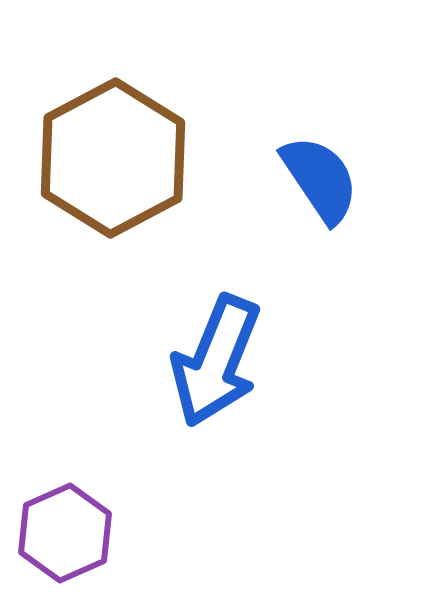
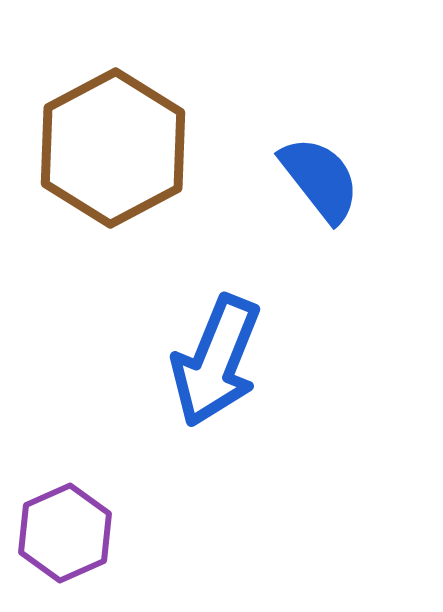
brown hexagon: moved 10 px up
blue semicircle: rotated 4 degrees counterclockwise
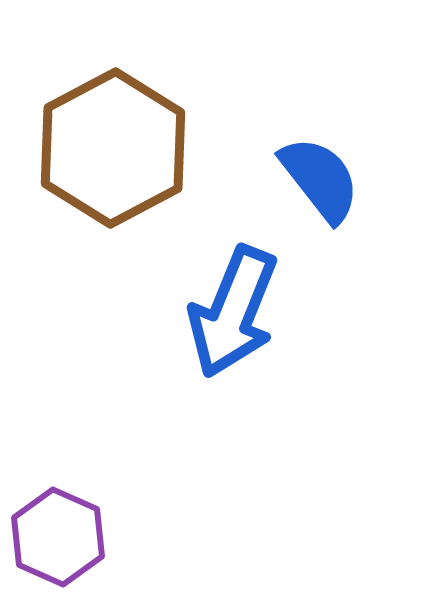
blue arrow: moved 17 px right, 49 px up
purple hexagon: moved 7 px left, 4 px down; rotated 12 degrees counterclockwise
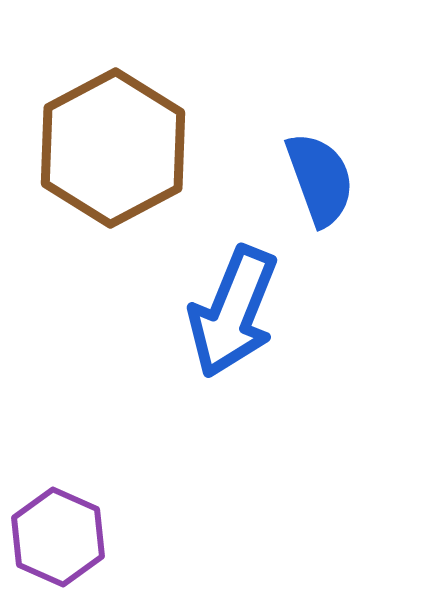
blue semicircle: rotated 18 degrees clockwise
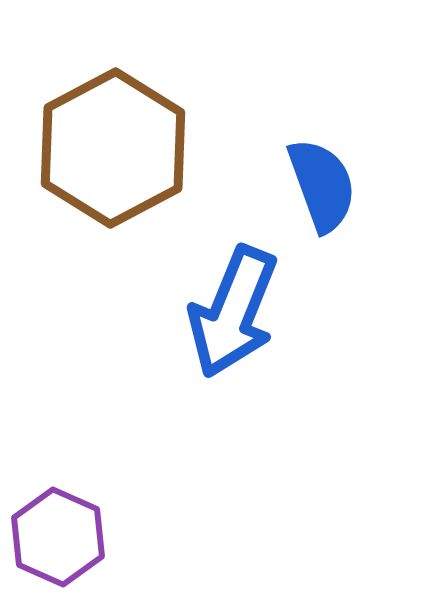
blue semicircle: moved 2 px right, 6 px down
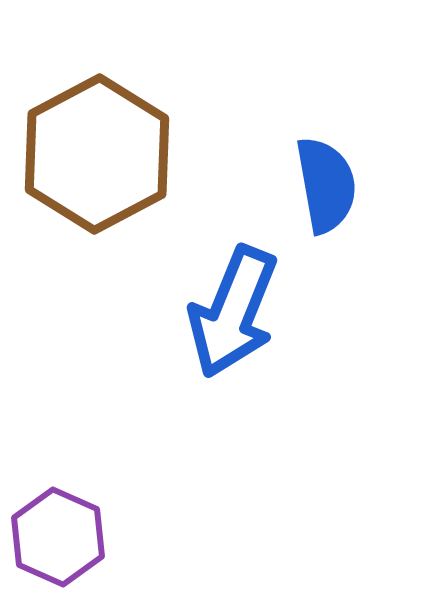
brown hexagon: moved 16 px left, 6 px down
blue semicircle: moved 4 px right; rotated 10 degrees clockwise
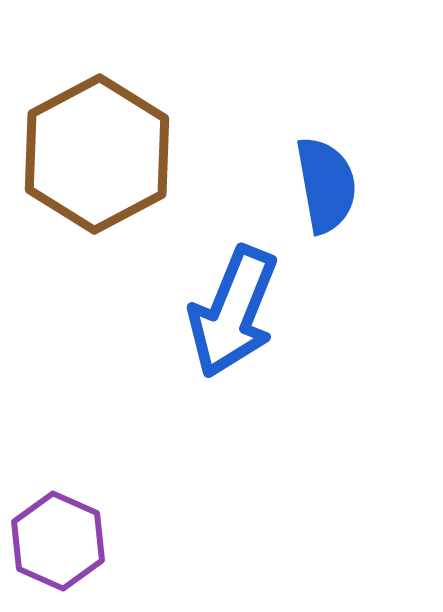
purple hexagon: moved 4 px down
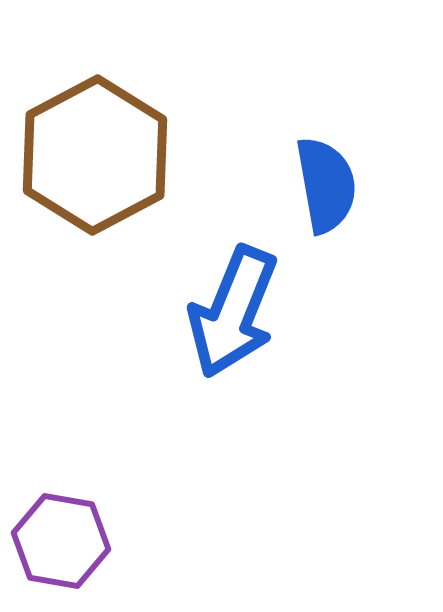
brown hexagon: moved 2 px left, 1 px down
purple hexagon: moved 3 px right; rotated 14 degrees counterclockwise
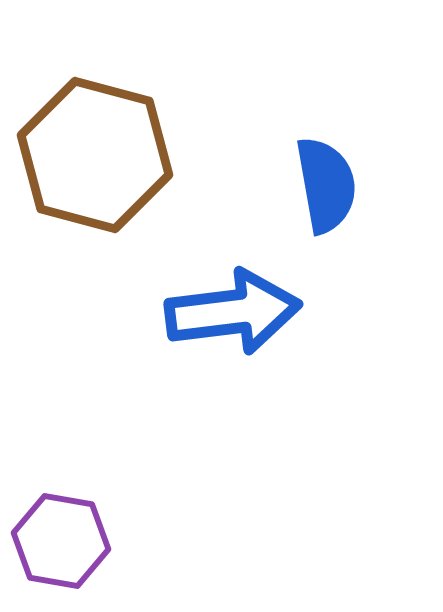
brown hexagon: rotated 17 degrees counterclockwise
blue arrow: rotated 119 degrees counterclockwise
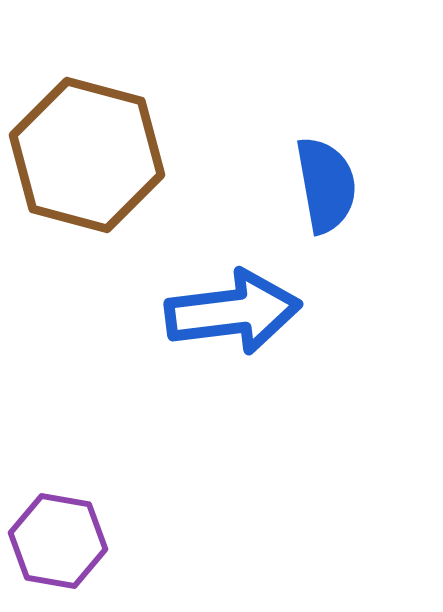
brown hexagon: moved 8 px left
purple hexagon: moved 3 px left
